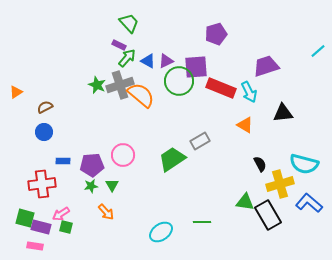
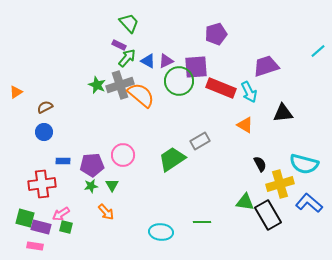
cyan ellipse at (161, 232): rotated 40 degrees clockwise
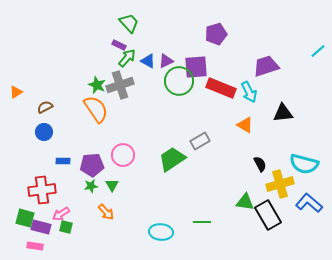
orange semicircle at (141, 95): moved 45 px left, 14 px down; rotated 16 degrees clockwise
red cross at (42, 184): moved 6 px down
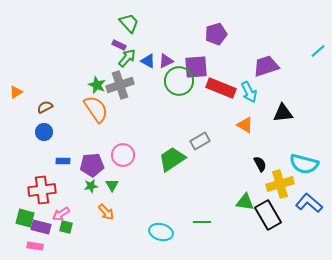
cyan ellipse at (161, 232): rotated 10 degrees clockwise
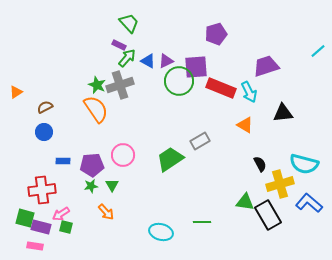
green trapezoid at (172, 159): moved 2 px left
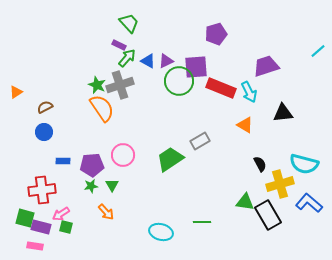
orange semicircle at (96, 109): moved 6 px right, 1 px up
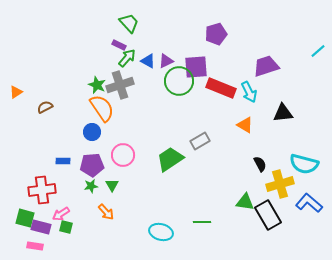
blue circle at (44, 132): moved 48 px right
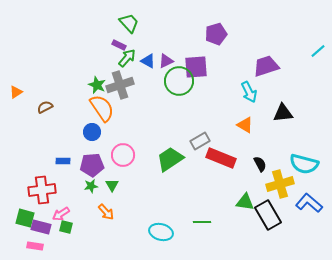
red rectangle at (221, 88): moved 70 px down
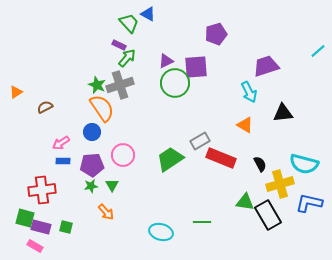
blue triangle at (148, 61): moved 47 px up
green circle at (179, 81): moved 4 px left, 2 px down
blue L-shape at (309, 203): rotated 28 degrees counterclockwise
pink arrow at (61, 214): moved 71 px up
pink rectangle at (35, 246): rotated 21 degrees clockwise
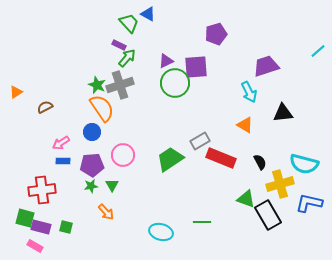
black semicircle at (260, 164): moved 2 px up
green triangle at (245, 202): moved 1 px right, 3 px up; rotated 12 degrees clockwise
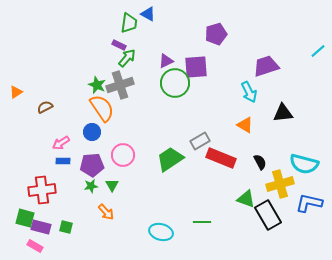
green trapezoid at (129, 23): rotated 50 degrees clockwise
